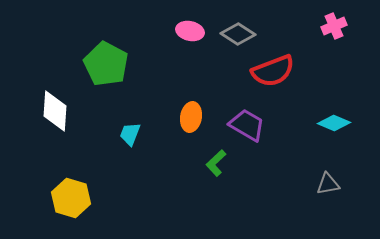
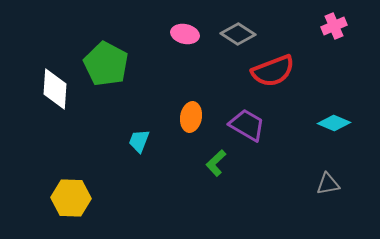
pink ellipse: moved 5 px left, 3 px down
white diamond: moved 22 px up
cyan trapezoid: moved 9 px right, 7 px down
yellow hexagon: rotated 15 degrees counterclockwise
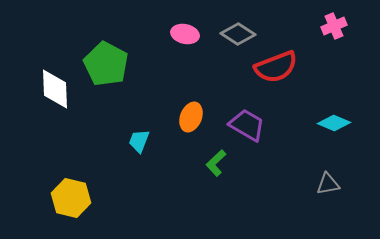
red semicircle: moved 3 px right, 4 px up
white diamond: rotated 6 degrees counterclockwise
orange ellipse: rotated 12 degrees clockwise
yellow hexagon: rotated 12 degrees clockwise
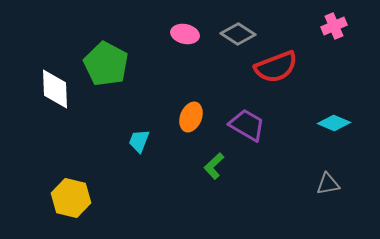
green L-shape: moved 2 px left, 3 px down
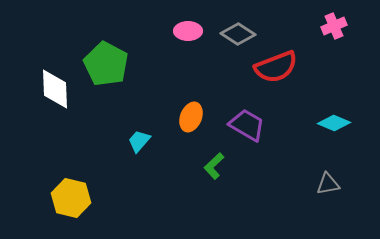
pink ellipse: moved 3 px right, 3 px up; rotated 12 degrees counterclockwise
cyan trapezoid: rotated 20 degrees clockwise
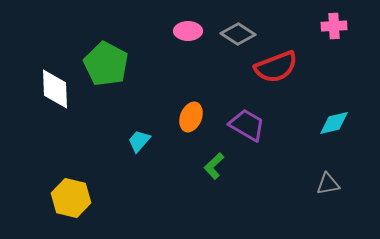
pink cross: rotated 20 degrees clockwise
cyan diamond: rotated 36 degrees counterclockwise
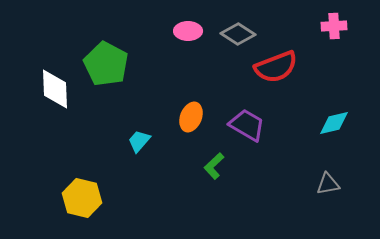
yellow hexagon: moved 11 px right
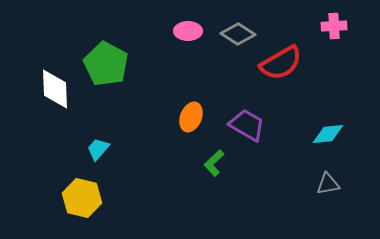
red semicircle: moved 5 px right, 4 px up; rotated 9 degrees counterclockwise
cyan diamond: moved 6 px left, 11 px down; rotated 8 degrees clockwise
cyan trapezoid: moved 41 px left, 8 px down
green L-shape: moved 3 px up
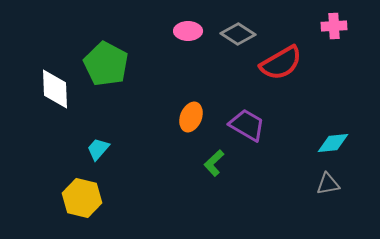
cyan diamond: moved 5 px right, 9 px down
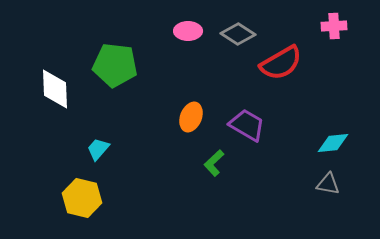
green pentagon: moved 9 px right, 1 px down; rotated 21 degrees counterclockwise
gray triangle: rotated 20 degrees clockwise
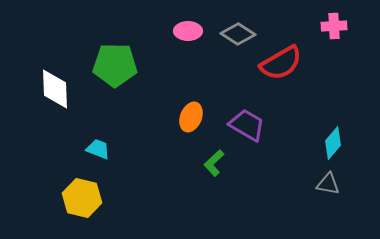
green pentagon: rotated 6 degrees counterclockwise
cyan diamond: rotated 44 degrees counterclockwise
cyan trapezoid: rotated 70 degrees clockwise
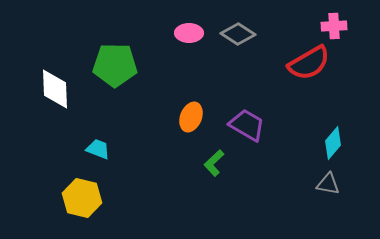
pink ellipse: moved 1 px right, 2 px down
red semicircle: moved 28 px right
